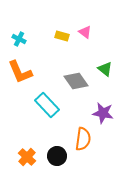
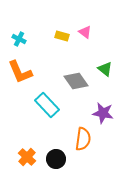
black circle: moved 1 px left, 3 px down
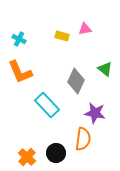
pink triangle: moved 3 px up; rotated 48 degrees counterclockwise
gray diamond: rotated 60 degrees clockwise
purple star: moved 8 px left
black circle: moved 6 px up
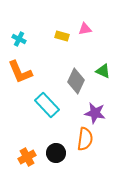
green triangle: moved 2 px left, 2 px down; rotated 14 degrees counterclockwise
orange semicircle: moved 2 px right
orange cross: rotated 18 degrees clockwise
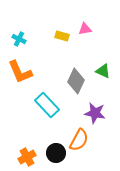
orange semicircle: moved 6 px left, 1 px down; rotated 20 degrees clockwise
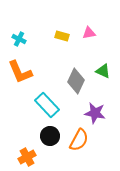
pink triangle: moved 4 px right, 4 px down
black circle: moved 6 px left, 17 px up
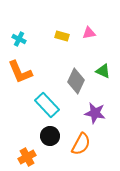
orange semicircle: moved 2 px right, 4 px down
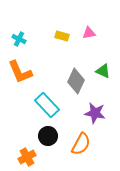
black circle: moved 2 px left
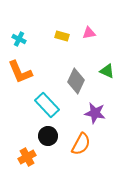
green triangle: moved 4 px right
